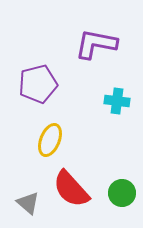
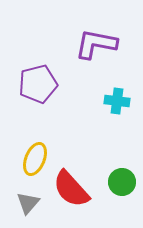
yellow ellipse: moved 15 px left, 19 px down
green circle: moved 11 px up
gray triangle: rotated 30 degrees clockwise
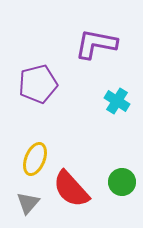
cyan cross: rotated 25 degrees clockwise
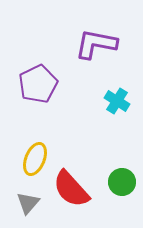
purple pentagon: rotated 12 degrees counterclockwise
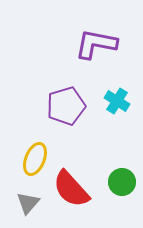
purple pentagon: moved 28 px right, 22 px down; rotated 9 degrees clockwise
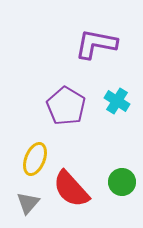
purple pentagon: rotated 24 degrees counterclockwise
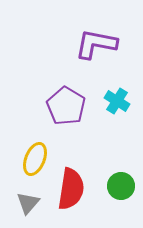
green circle: moved 1 px left, 4 px down
red semicircle: rotated 129 degrees counterclockwise
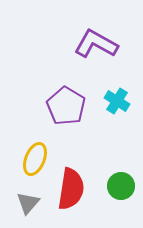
purple L-shape: rotated 18 degrees clockwise
